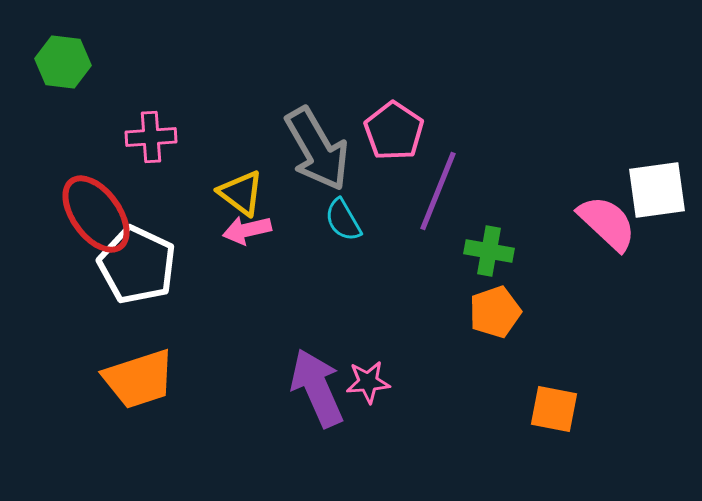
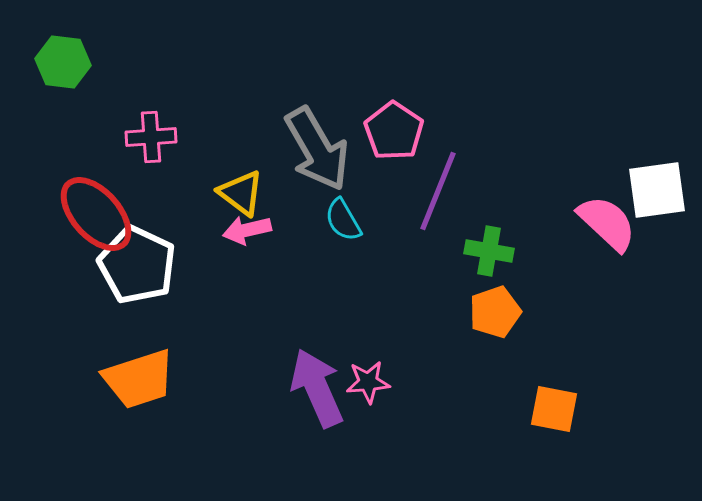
red ellipse: rotated 6 degrees counterclockwise
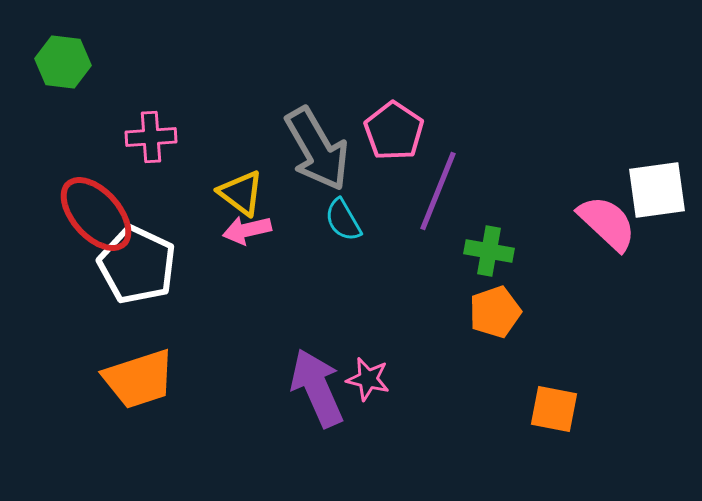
pink star: moved 3 px up; rotated 18 degrees clockwise
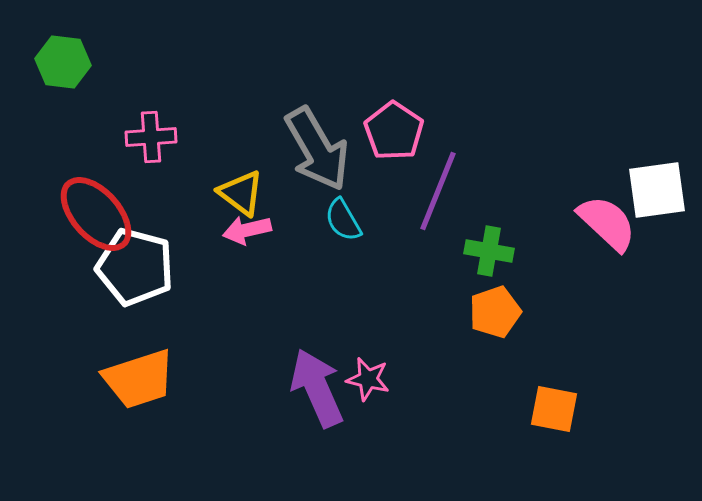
white pentagon: moved 2 px left, 2 px down; rotated 10 degrees counterclockwise
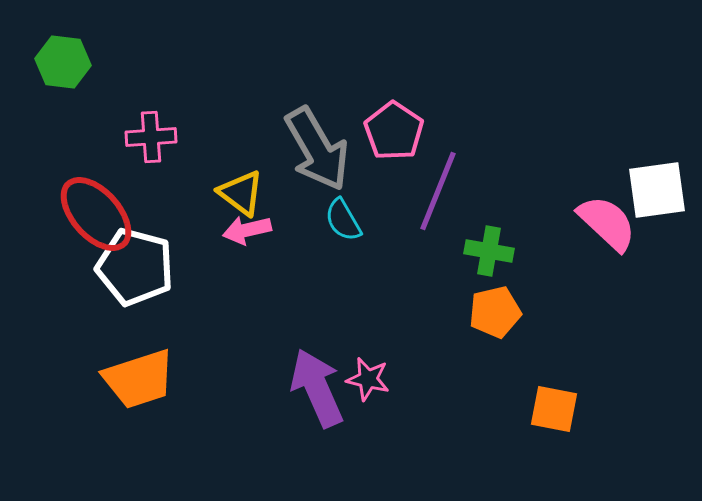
orange pentagon: rotated 6 degrees clockwise
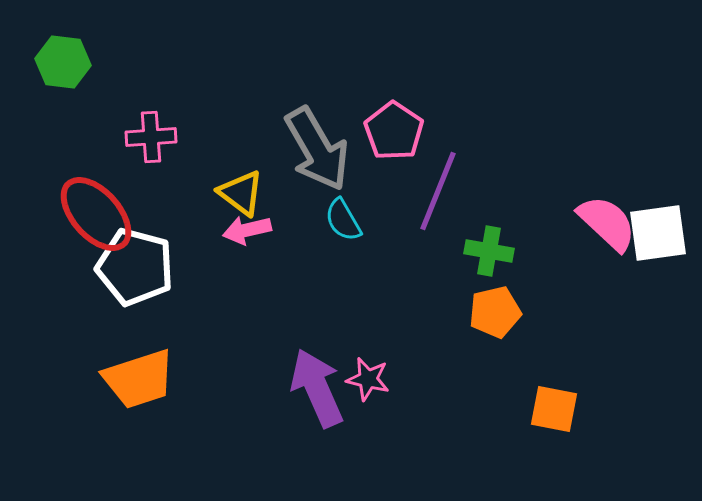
white square: moved 1 px right, 43 px down
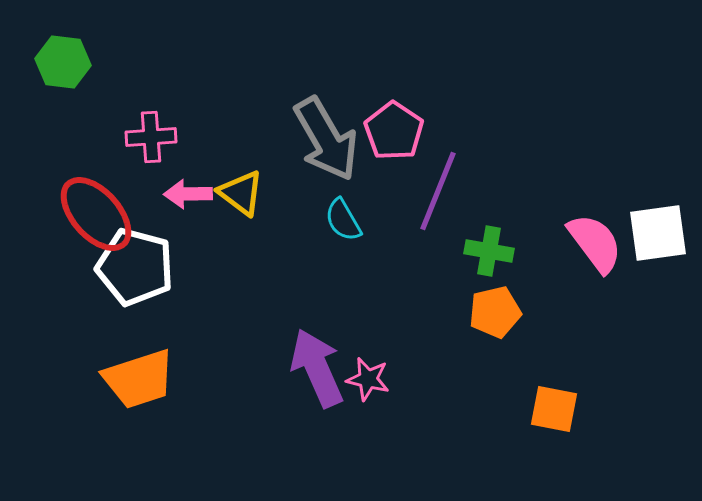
gray arrow: moved 9 px right, 10 px up
pink semicircle: moved 12 px left, 20 px down; rotated 10 degrees clockwise
pink arrow: moved 59 px left, 36 px up; rotated 12 degrees clockwise
purple arrow: moved 20 px up
